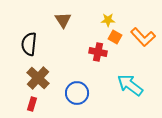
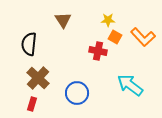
red cross: moved 1 px up
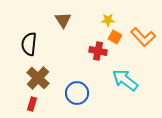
cyan arrow: moved 5 px left, 5 px up
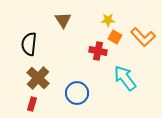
cyan arrow: moved 2 px up; rotated 16 degrees clockwise
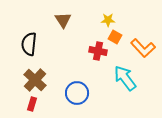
orange L-shape: moved 11 px down
brown cross: moved 3 px left, 2 px down
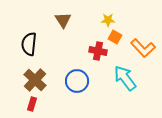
blue circle: moved 12 px up
